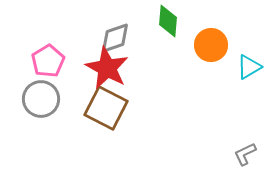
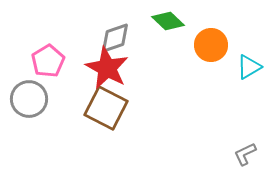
green diamond: rotated 52 degrees counterclockwise
gray circle: moved 12 px left
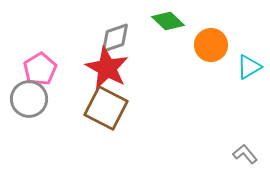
pink pentagon: moved 8 px left, 8 px down
gray L-shape: rotated 75 degrees clockwise
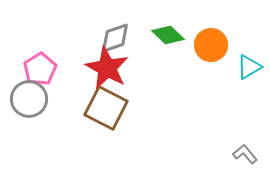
green diamond: moved 14 px down
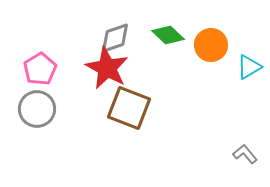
gray circle: moved 8 px right, 10 px down
brown square: moved 23 px right; rotated 6 degrees counterclockwise
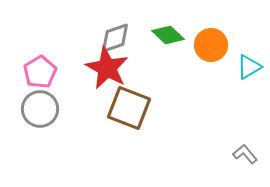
pink pentagon: moved 3 px down
gray circle: moved 3 px right
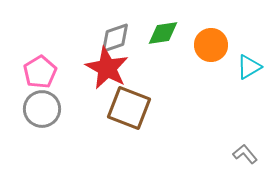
green diamond: moved 5 px left, 2 px up; rotated 52 degrees counterclockwise
gray circle: moved 2 px right
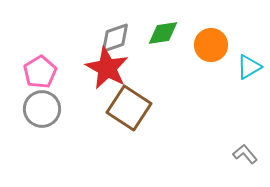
brown square: rotated 12 degrees clockwise
